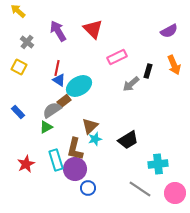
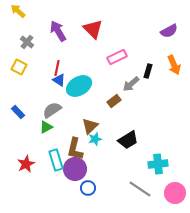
brown rectangle: moved 50 px right
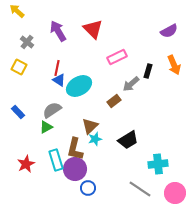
yellow arrow: moved 1 px left
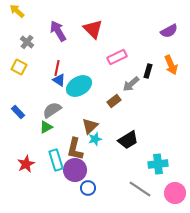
orange arrow: moved 3 px left
purple circle: moved 1 px down
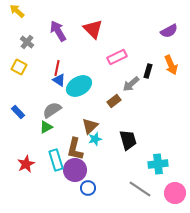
black trapezoid: rotated 75 degrees counterclockwise
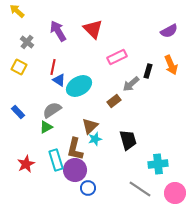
red line: moved 4 px left, 1 px up
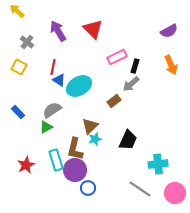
black rectangle: moved 13 px left, 5 px up
black trapezoid: rotated 40 degrees clockwise
red star: moved 1 px down
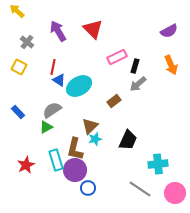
gray arrow: moved 7 px right
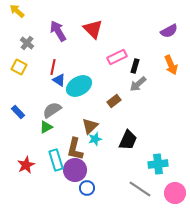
gray cross: moved 1 px down
blue circle: moved 1 px left
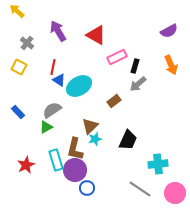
red triangle: moved 3 px right, 6 px down; rotated 15 degrees counterclockwise
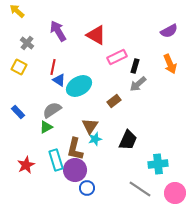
orange arrow: moved 1 px left, 1 px up
brown triangle: rotated 12 degrees counterclockwise
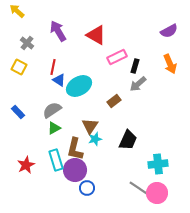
green triangle: moved 8 px right, 1 px down
pink circle: moved 18 px left
